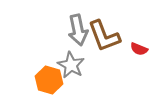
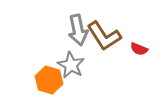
brown L-shape: rotated 12 degrees counterclockwise
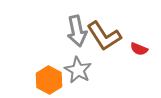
gray arrow: moved 1 px left, 1 px down
gray star: moved 7 px right, 5 px down
orange hexagon: rotated 12 degrees clockwise
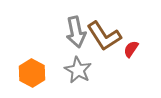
gray arrow: moved 1 px left, 1 px down
red semicircle: moved 8 px left; rotated 102 degrees clockwise
orange hexagon: moved 17 px left, 7 px up
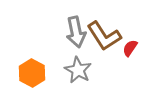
red semicircle: moved 1 px left, 1 px up
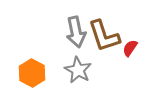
brown L-shape: rotated 15 degrees clockwise
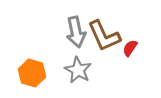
brown L-shape: rotated 6 degrees counterclockwise
orange hexagon: rotated 12 degrees counterclockwise
